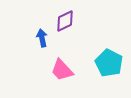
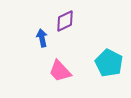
pink trapezoid: moved 2 px left, 1 px down
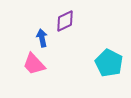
pink trapezoid: moved 26 px left, 7 px up
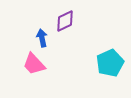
cyan pentagon: moved 1 px right; rotated 20 degrees clockwise
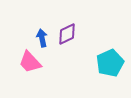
purple diamond: moved 2 px right, 13 px down
pink trapezoid: moved 4 px left, 2 px up
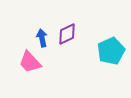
cyan pentagon: moved 1 px right, 12 px up
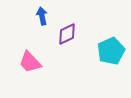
blue arrow: moved 22 px up
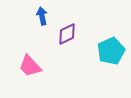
pink trapezoid: moved 4 px down
